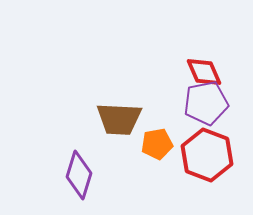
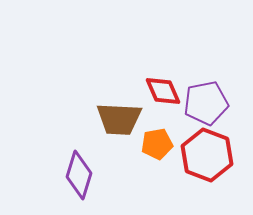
red diamond: moved 41 px left, 19 px down
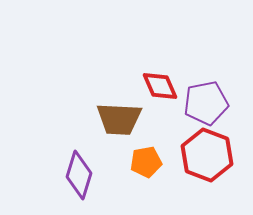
red diamond: moved 3 px left, 5 px up
orange pentagon: moved 11 px left, 18 px down
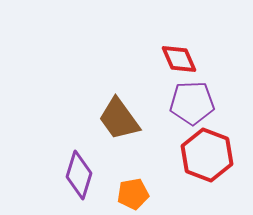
red diamond: moved 19 px right, 27 px up
purple pentagon: moved 14 px left; rotated 9 degrees clockwise
brown trapezoid: rotated 51 degrees clockwise
orange pentagon: moved 13 px left, 32 px down
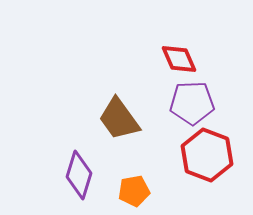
orange pentagon: moved 1 px right, 3 px up
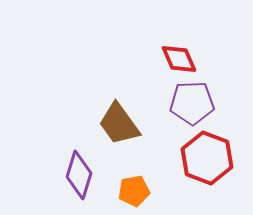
brown trapezoid: moved 5 px down
red hexagon: moved 3 px down
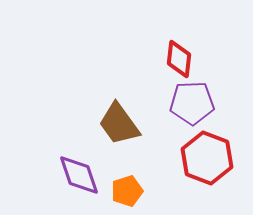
red diamond: rotated 30 degrees clockwise
purple diamond: rotated 36 degrees counterclockwise
orange pentagon: moved 7 px left; rotated 8 degrees counterclockwise
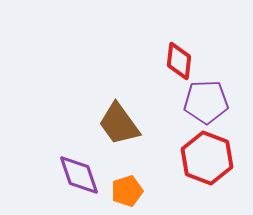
red diamond: moved 2 px down
purple pentagon: moved 14 px right, 1 px up
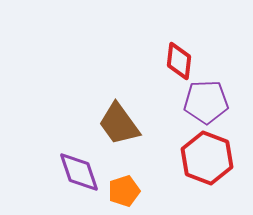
purple diamond: moved 3 px up
orange pentagon: moved 3 px left
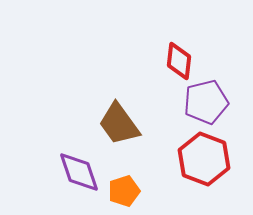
purple pentagon: rotated 12 degrees counterclockwise
red hexagon: moved 3 px left, 1 px down
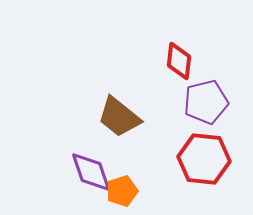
brown trapezoid: moved 7 px up; rotated 15 degrees counterclockwise
red hexagon: rotated 15 degrees counterclockwise
purple diamond: moved 12 px right
orange pentagon: moved 2 px left
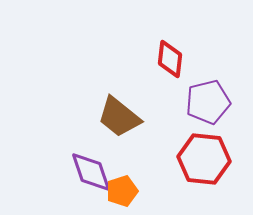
red diamond: moved 9 px left, 2 px up
purple pentagon: moved 2 px right
